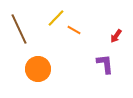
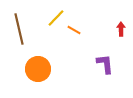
brown line: rotated 12 degrees clockwise
red arrow: moved 5 px right, 7 px up; rotated 144 degrees clockwise
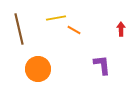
yellow line: rotated 36 degrees clockwise
purple L-shape: moved 3 px left, 1 px down
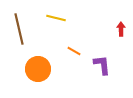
yellow line: rotated 24 degrees clockwise
orange line: moved 21 px down
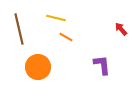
red arrow: rotated 40 degrees counterclockwise
orange line: moved 8 px left, 14 px up
orange circle: moved 2 px up
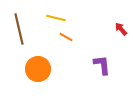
orange circle: moved 2 px down
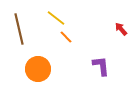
yellow line: rotated 24 degrees clockwise
orange line: rotated 16 degrees clockwise
purple L-shape: moved 1 px left, 1 px down
